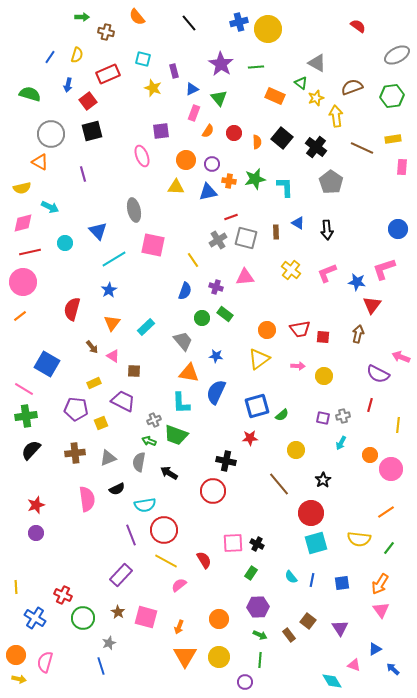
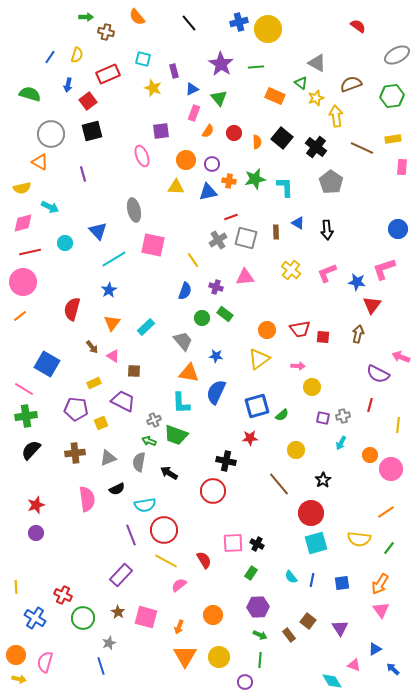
green arrow at (82, 17): moved 4 px right
brown semicircle at (352, 87): moved 1 px left, 3 px up
yellow circle at (324, 376): moved 12 px left, 11 px down
orange circle at (219, 619): moved 6 px left, 4 px up
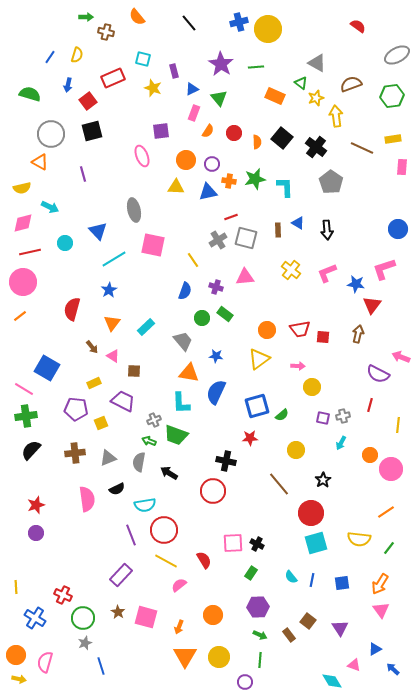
red rectangle at (108, 74): moved 5 px right, 4 px down
brown rectangle at (276, 232): moved 2 px right, 2 px up
blue star at (357, 282): moved 1 px left, 2 px down
blue square at (47, 364): moved 4 px down
gray star at (109, 643): moved 24 px left
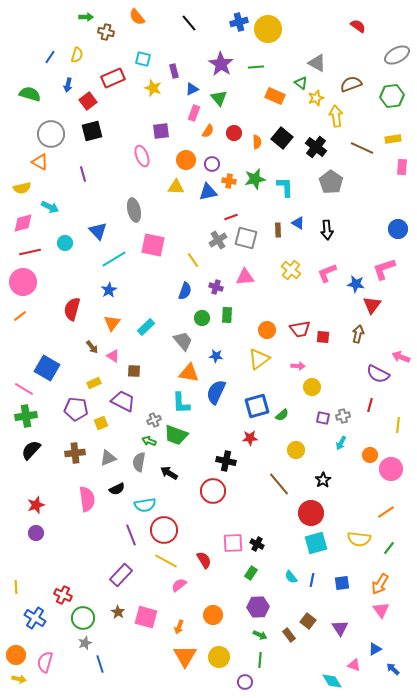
green rectangle at (225, 314): moved 2 px right, 1 px down; rotated 56 degrees clockwise
blue line at (101, 666): moved 1 px left, 2 px up
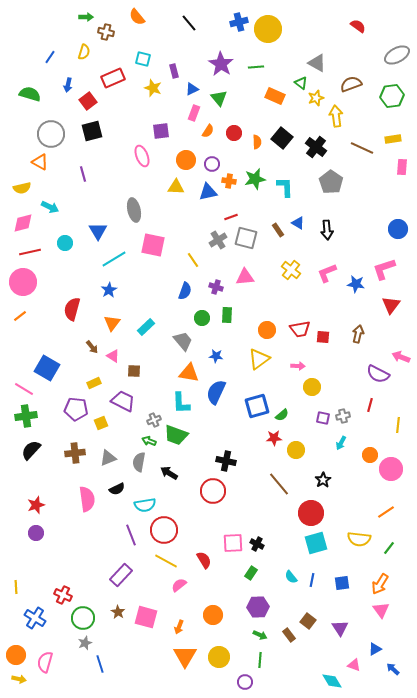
yellow semicircle at (77, 55): moved 7 px right, 3 px up
brown rectangle at (278, 230): rotated 32 degrees counterclockwise
blue triangle at (98, 231): rotated 12 degrees clockwise
red triangle at (372, 305): moved 19 px right
red star at (250, 438): moved 24 px right
